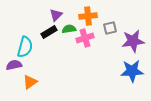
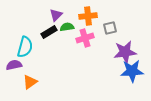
green semicircle: moved 2 px left, 2 px up
purple star: moved 8 px left, 11 px down
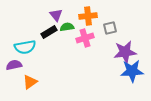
purple triangle: rotated 24 degrees counterclockwise
cyan semicircle: rotated 65 degrees clockwise
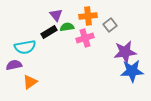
gray square: moved 3 px up; rotated 24 degrees counterclockwise
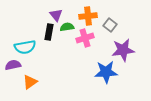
gray square: rotated 16 degrees counterclockwise
black rectangle: rotated 49 degrees counterclockwise
purple star: moved 2 px left, 2 px up
purple semicircle: moved 1 px left
blue star: moved 26 px left, 1 px down
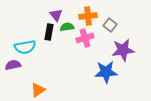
orange triangle: moved 8 px right, 8 px down
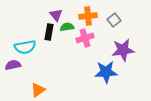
gray square: moved 4 px right, 5 px up; rotated 16 degrees clockwise
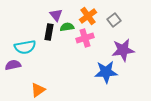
orange cross: rotated 30 degrees counterclockwise
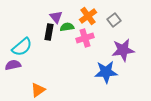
purple triangle: moved 2 px down
cyan semicircle: moved 3 px left; rotated 30 degrees counterclockwise
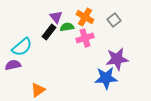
orange cross: moved 3 px left, 1 px down; rotated 24 degrees counterclockwise
black rectangle: rotated 28 degrees clockwise
purple star: moved 6 px left, 9 px down
blue star: moved 6 px down
